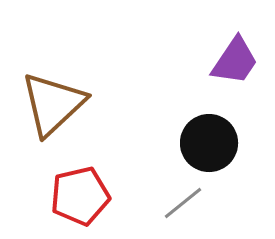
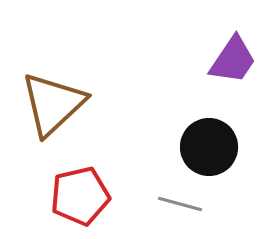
purple trapezoid: moved 2 px left, 1 px up
black circle: moved 4 px down
gray line: moved 3 px left, 1 px down; rotated 54 degrees clockwise
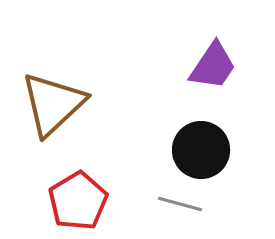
purple trapezoid: moved 20 px left, 6 px down
black circle: moved 8 px left, 3 px down
red pentagon: moved 2 px left, 5 px down; rotated 18 degrees counterclockwise
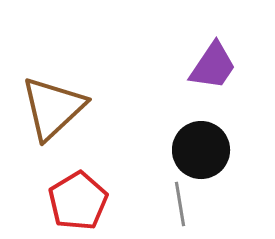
brown triangle: moved 4 px down
gray line: rotated 66 degrees clockwise
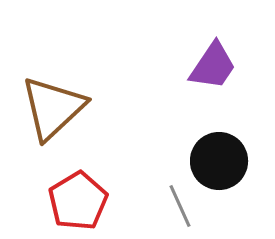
black circle: moved 18 px right, 11 px down
gray line: moved 2 px down; rotated 15 degrees counterclockwise
